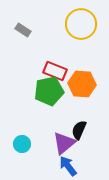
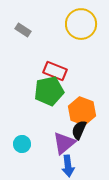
orange hexagon: moved 27 px down; rotated 16 degrees clockwise
blue arrow: rotated 150 degrees counterclockwise
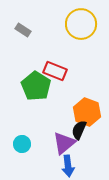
green pentagon: moved 13 px left, 5 px up; rotated 28 degrees counterclockwise
orange hexagon: moved 5 px right, 1 px down
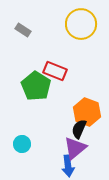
black semicircle: moved 1 px up
purple triangle: moved 11 px right, 5 px down
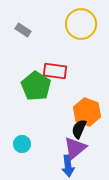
red rectangle: rotated 15 degrees counterclockwise
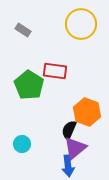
green pentagon: moved 7 px left, 1 px up
black semicircle: moved 10 px left, 1 px down
